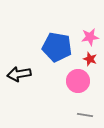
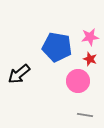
black arrow: rotated 30 degrees counterclockwise
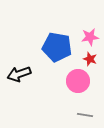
black arrow: rotated 20 degrees clockwise
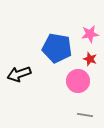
pink star: moved 3 px up
blue pentagon: moved 1 px down
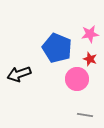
blue pentagon: rotated 12 degrees clockwise
pink circle: moved 1 px left, 2 px up
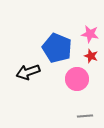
pink star: rotated 18 degrees clockwise
red star: moved 1 px right, 3 px up
black arrow: moved 9 px right, 2 px up
gray line: moved 1 px down; rotated 14 degrees counterclockwise
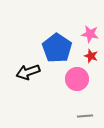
blue pentagon: rotated 12 degrees clockwise
